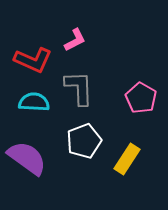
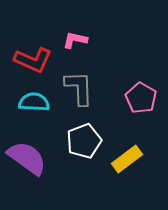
pink L-shape: rotated 140 degrees counterclockwise
yellow rectangle: rotated 20 degrees clockwise
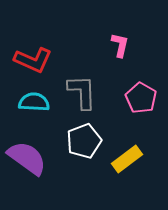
pink L-shape: moved 45 px right, 5 px down; rotated 90 degrees clockwise
gray L-shape: moved 3 px right, 4 px down
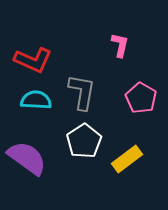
gray L-shape: rotated 12 degrees clockwise
cyan semicircle: moved 2 px right, 2 px up
white pentagon: rotated 12 degrees counterclockwise
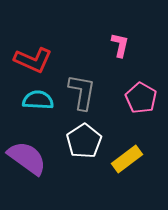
cyan semicircle: moved 2 px right
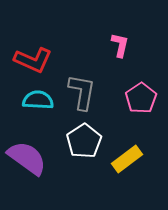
pink pentagon: rotated 8 degrees clockwise
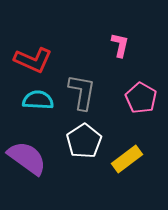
pink pentagon: rotated 8 degrees counterclockwise
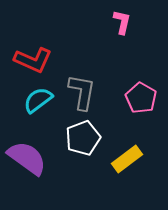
pink L-shape: moved 2 px right, 23 px up
cyan semicircle: rotated 40 degrees counterclockwise
white pentagon: moved 1 px left, 3 px up; rotated 12 degrees clockwise
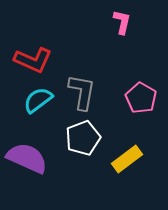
purple semicircle: rotated 12 degrees counterclockwise
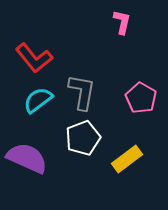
red L-shape: moved 1 px right, 2 px up; rotated 27 degrees clockwise
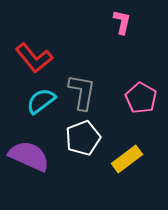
cyan semicircle: moved 3 px right, 1 px down
purple semicircle: moved 2 px right, 2 px up
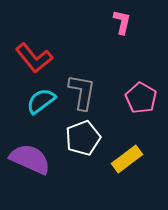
purple semicircle: moved 1 px right, 3 px down
